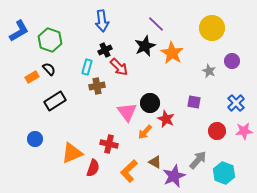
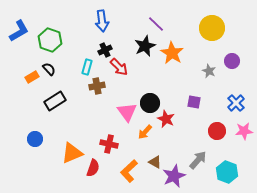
cyan hexagon: moved 3 px right, 1 px up
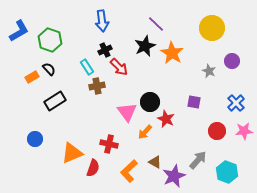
cyan rectangle: rotated 49 degrees counterclockwise
black circle: moved 1 px up
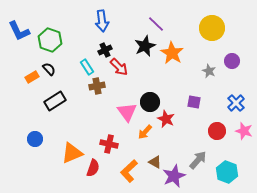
blue L-shape: rotated 95 degrees clockwise
pink star: rotated 24 degrees clockwise
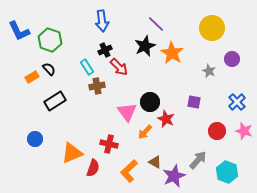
purple circle: moved 2 px up
blue cross: moved 1 px right, 1 px up
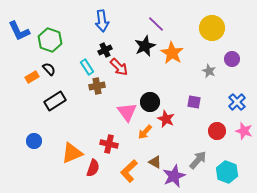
blue circle: moved 1 px left, 2 px down
